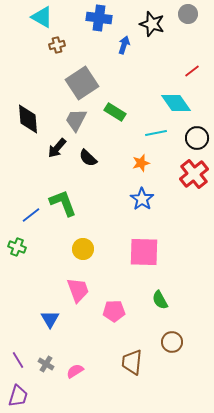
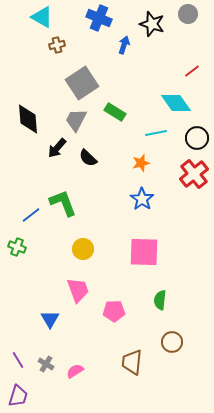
blue cross: rotated 15 degrees clockwise
green semicircle: rotated 36 degrees clockwise
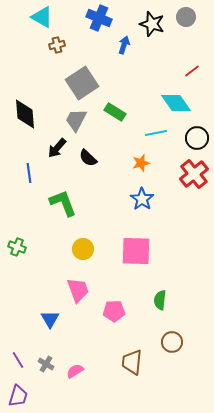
gray circle: moved 2 px left, 3 px down
black diamond: moved 3 px left, 5 px up
blue line: moved 2 px left, 42 px up; rotated 60 degrees counterclockwise
pink square: moved 8 px left, 1 px up
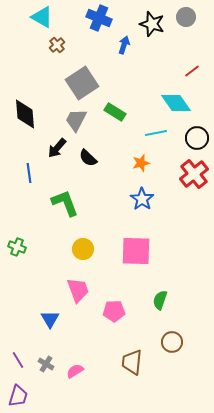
brown cross: rotated 28 degrees counterclockwise
green L-shape: moved 2 px right
green semicircle: rotated 12 degrees clockwise
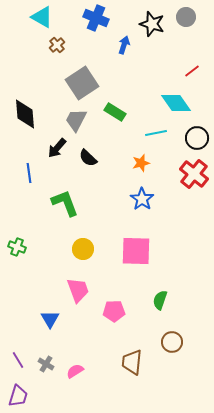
blue cross: moved 3 px left
red cross: rotated 12 degrees counterclockwise
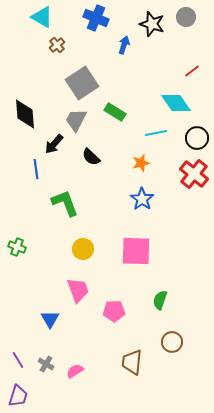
black arrow: moved 3 px left, 4 px up
black semicircle: moved 3 px right, 1 px up
blue line: moved 7 px right, 4 px up
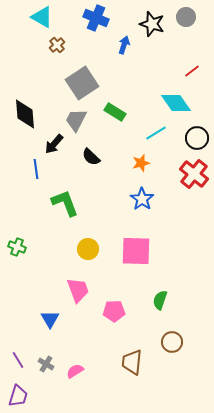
cyan line: rotated 20 degrees counterclockwise
yellow circle: moved 5 px right
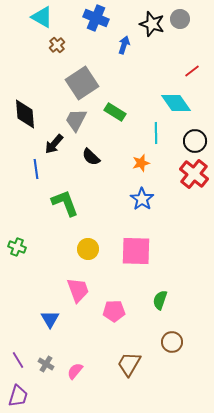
gray circle: moved 6 px left, 2 px down
cyan line: rotated 60 degrees counterclockwise
black circle: moved 2 px left, 3 px down
brown trapezoid: moved 3 px left, 2 px down; rotated 24 degrees clockwise
pink semicircle: rotated 18 degrees counterclockwise
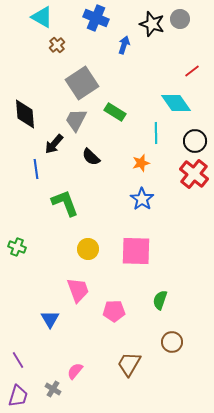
gray cross: moved 7 px right, 25 px down
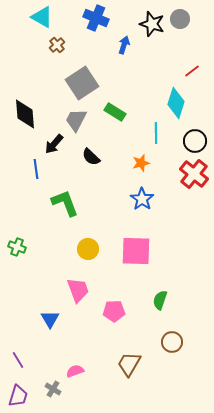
cyan diamond: rotated 52 degrees clockwise
pink semicircle: rotated 30 degrees clockwise
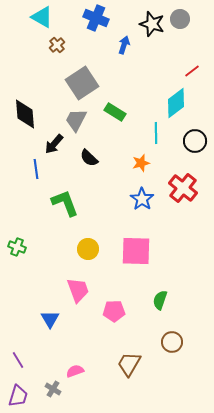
cyan diamond: rotated 36 degrees clockwise
black semicircle: moved 2 px left, 1 px down
red cross: moved 11 px left, 14 px down
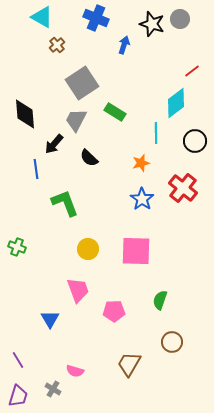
pink semicircle: rotated 144 degrees counterclockwise
